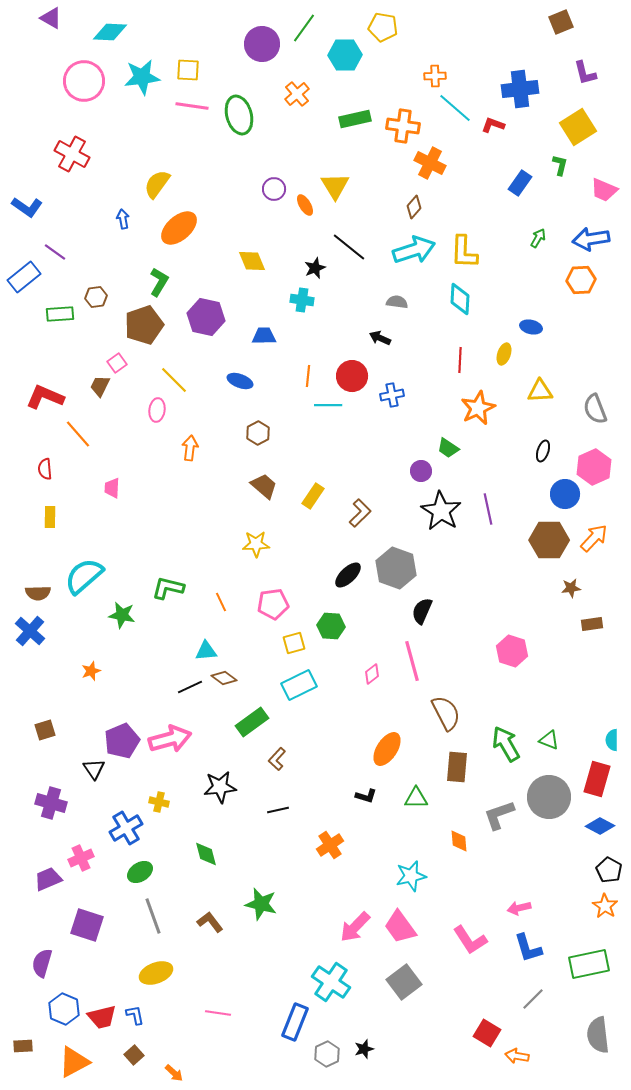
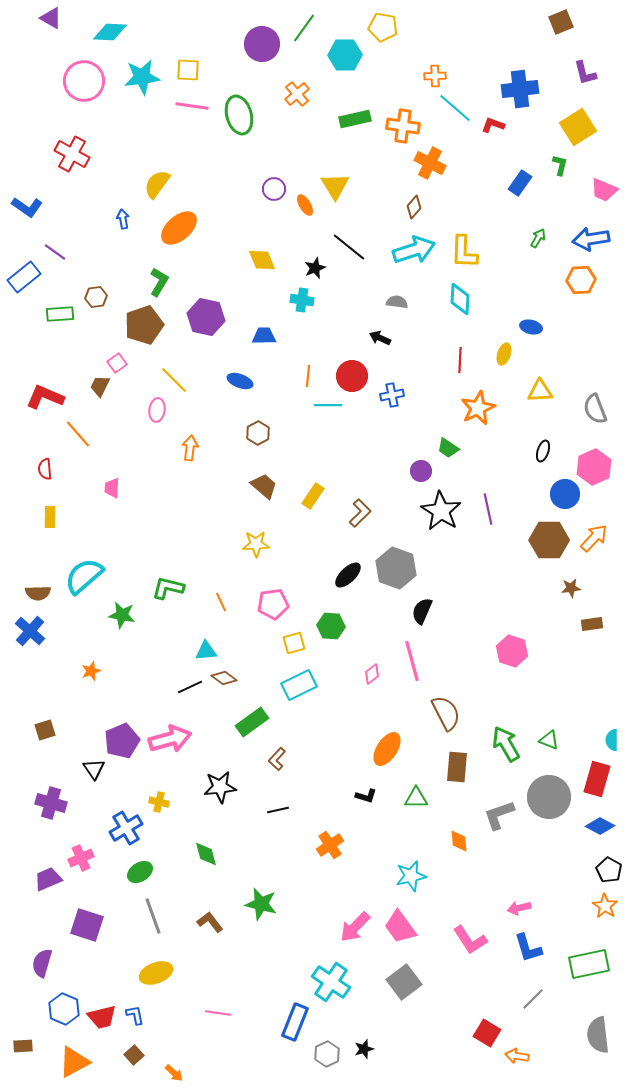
yellow diamond at (252, 261): moved 10 px right, 1 px up
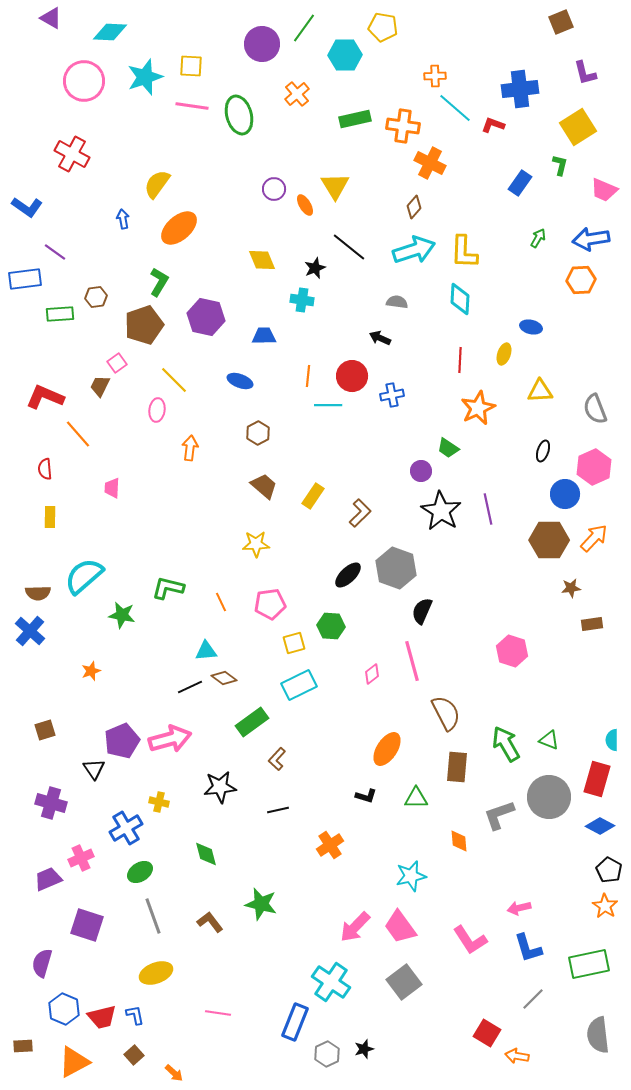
yellow square at (188, 70): moved 3 px right, 4 px up
cyan star at (142, 77): moved 3 px right; rotated 12 degrees counterclockwise
blue rectangle at (24, 277): moved 1 px right, 2 px down; rotated 32 degrees clockwise
pink pentagon at (273, 604): moved 3 px left
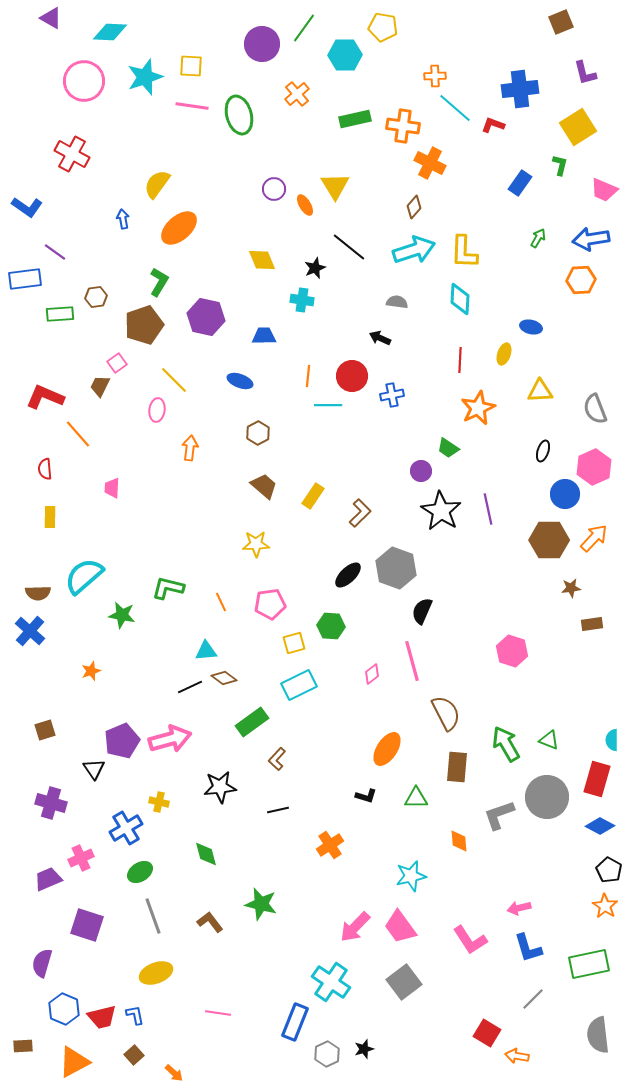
gray circle at (549, 797): moved 2 px left
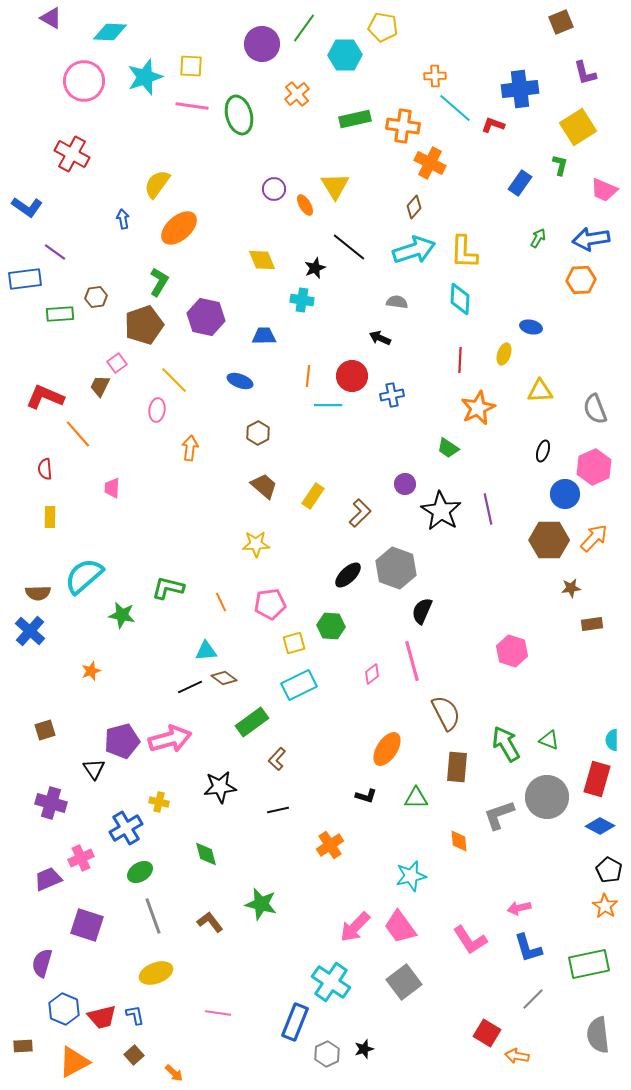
purple circle at (421, 471): moved 16 px left, 13 px down
purple pentagon at (122, 741): rotated 8 degrees clockwise
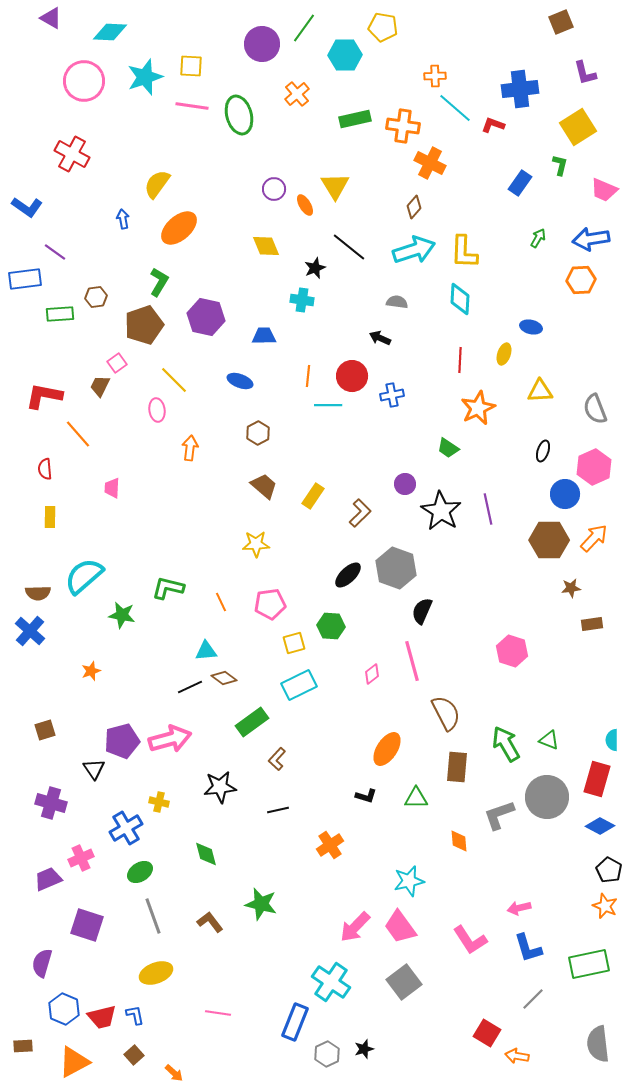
yellow diamond at (262, 260): moved 4 px right, 14 px up
red L-shape at (45, 397): moved 1 px left, 1 px up; rotated 12 degrees counterclockwise
pink ellipse at (157, 410): rotated 15 degrees counterclockwise
cyan star at (411, 876): moved 2 px left, 5 px down
orange star at (605, 906): rotated 10 degrees counterclockwise
gray semicircle at (598, 1035): moved 9 px down
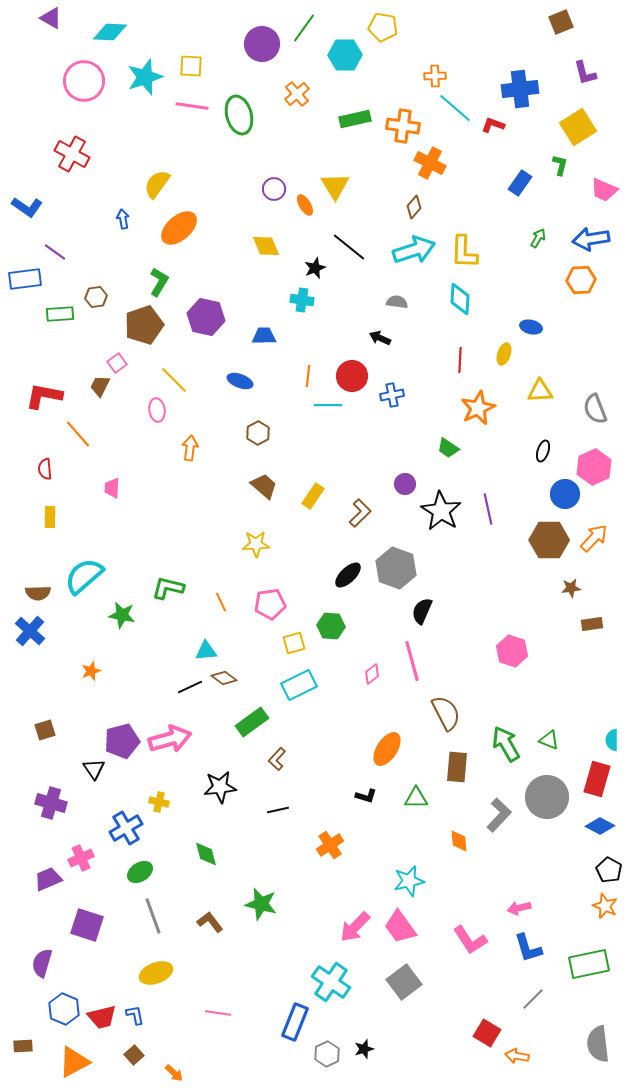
gray L-shape at (499, 815): rotated 152 degrees clockwise
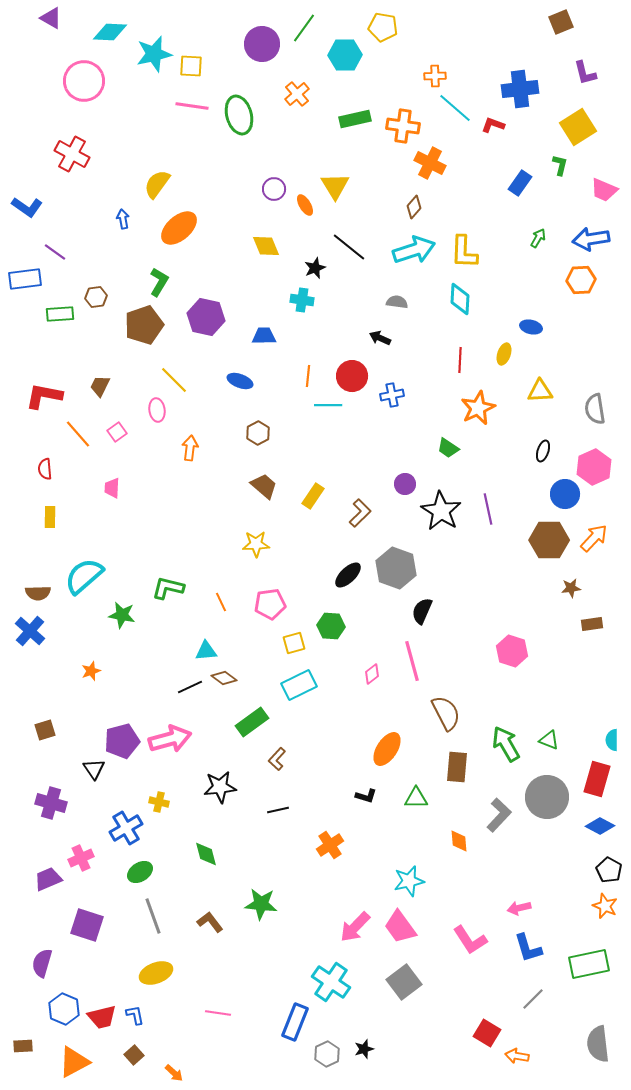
cyan star at (145, 77): moved 9 px right, 23 px up; rotated 6 degrees clockwise
pink square at (117, 363): moved 69 px down
gray semicircle at (595, 409): rotated 12 degrees clockwise
green star at (261, 904): rotated 8 degrees counterclockwise
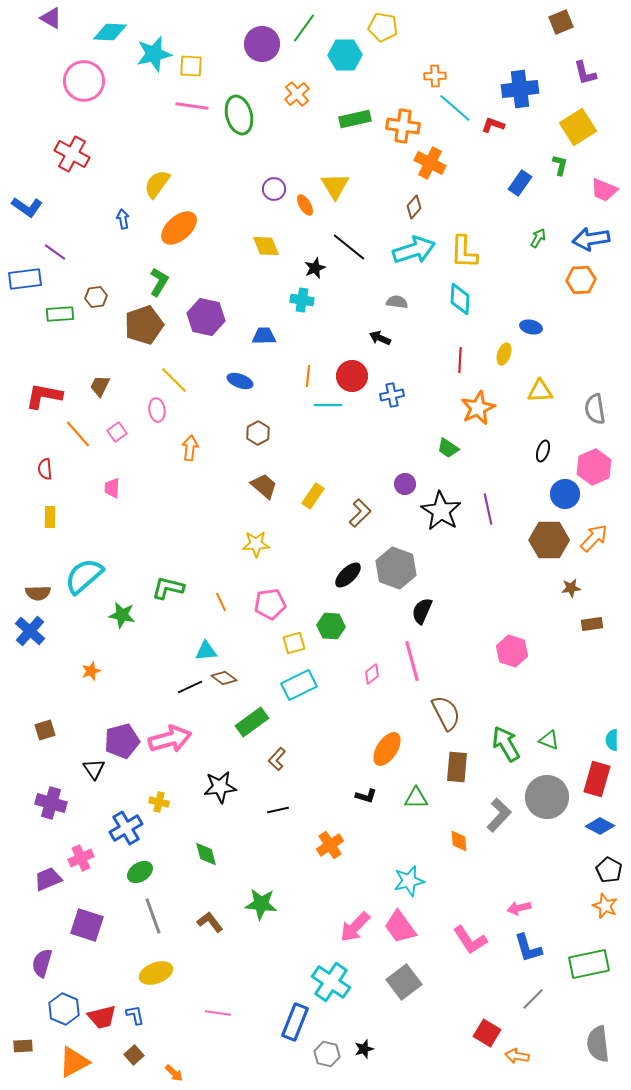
gray hexagon at (327, 1054): rotated 20 degrees counterclockwise
